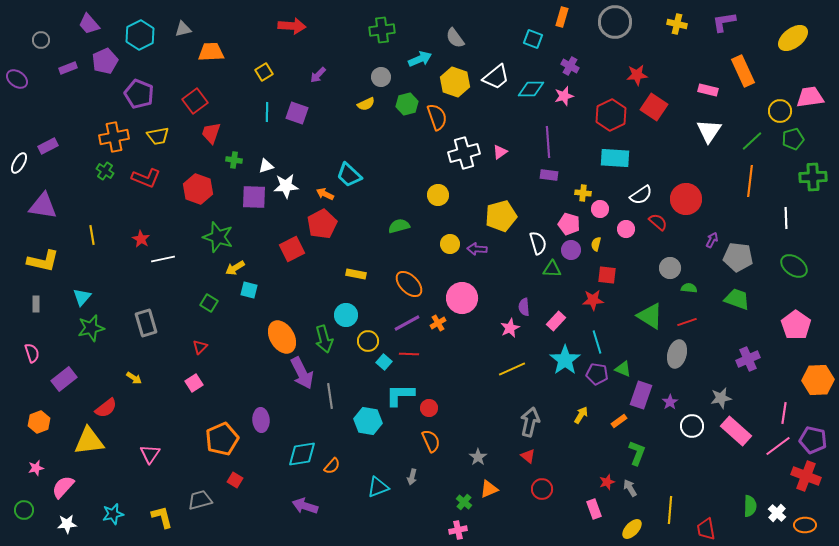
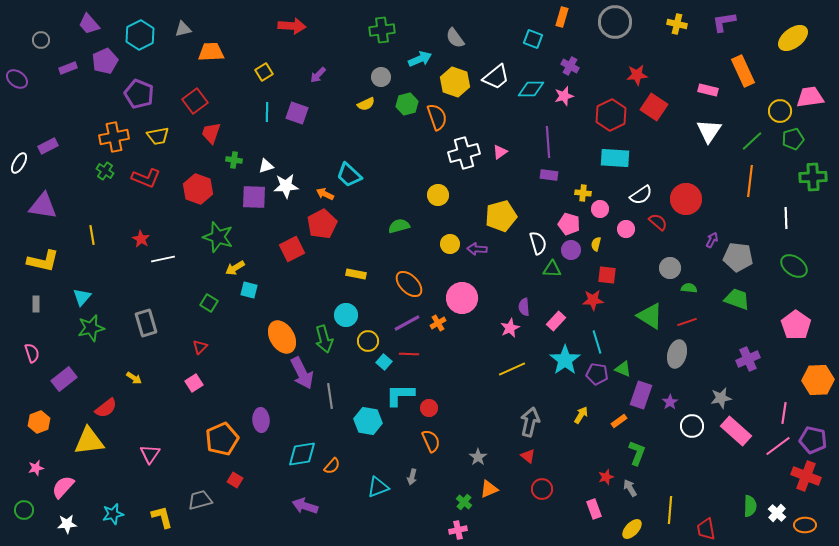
red star at (607, 482): moved 1 px left, 5 px up
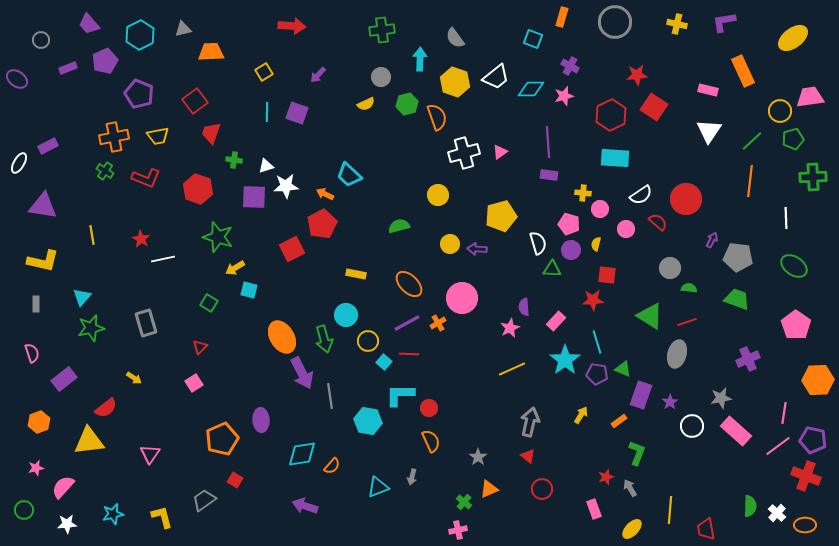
cyan arrow at (420, 59): rotated 65 degrees counterclockwise
gray trapezoid at (200, 500): moved 4 px right; rotated 20 degrees counterclockwise
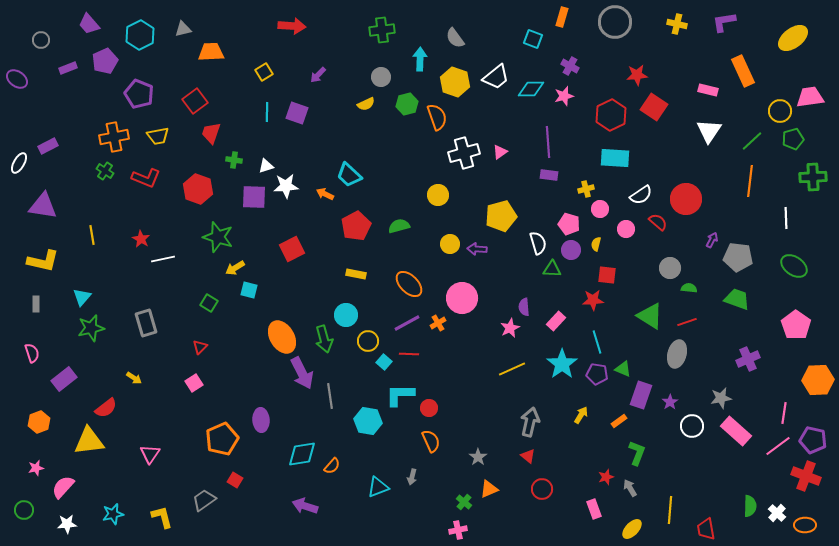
yellow cross at (583, 193): moved 3 px right, 4 px up; rotated 21 degrees counterclockwise
red pentagon at (322, 224): moved 34 px right, 2 px down
cyan star at (565, 360): moved 3 px left, 4 px down
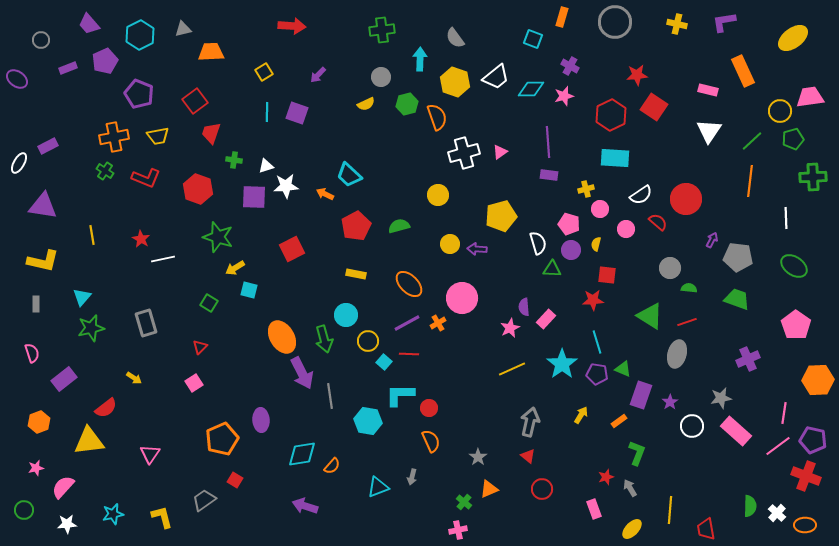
pink rectangle at (556, 321): moved 10 px left, 2 px up
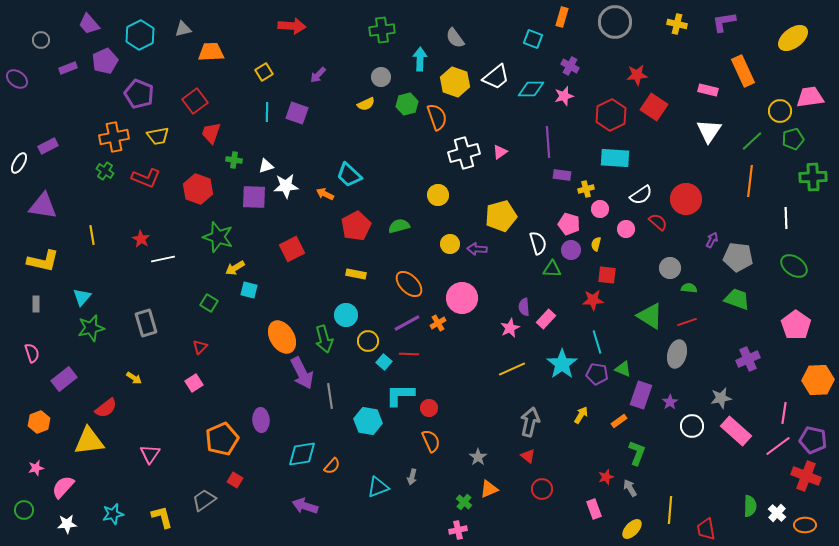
purple rectangle at (549, 175): moved 13 px right
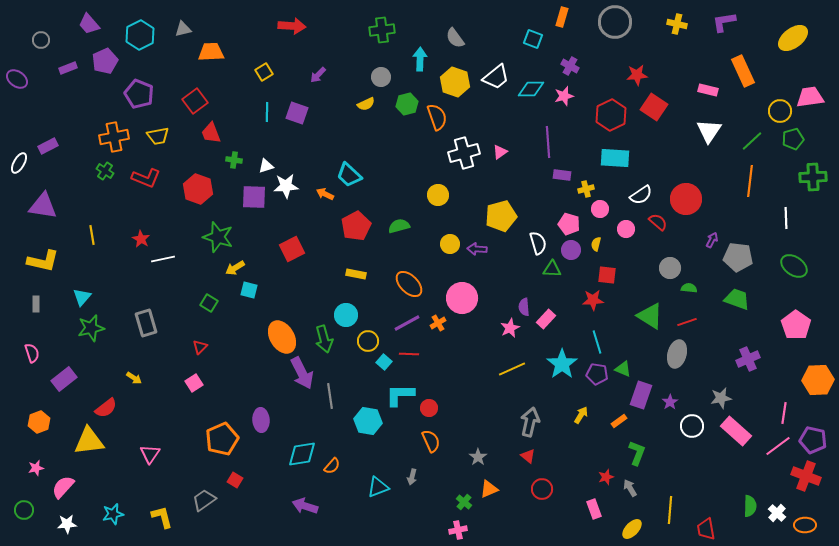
red trapezoid at (211, 133): rotated 40 degrees counterclockwise
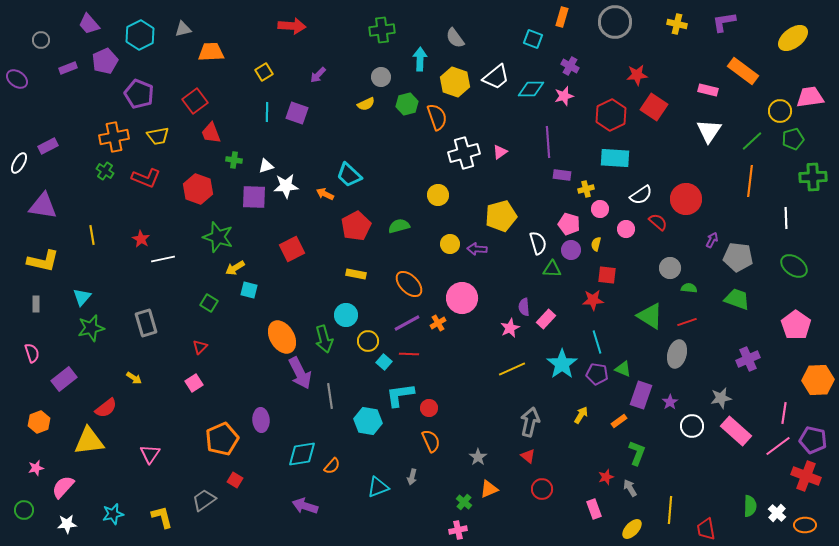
orange rectangle at (743, 71): rotated 28 degrees counterclockwise
purple arrow at (302, 373): moved 2 px left
cyan L-shape at (400, 395): rotated 8 degrees counterclockwise
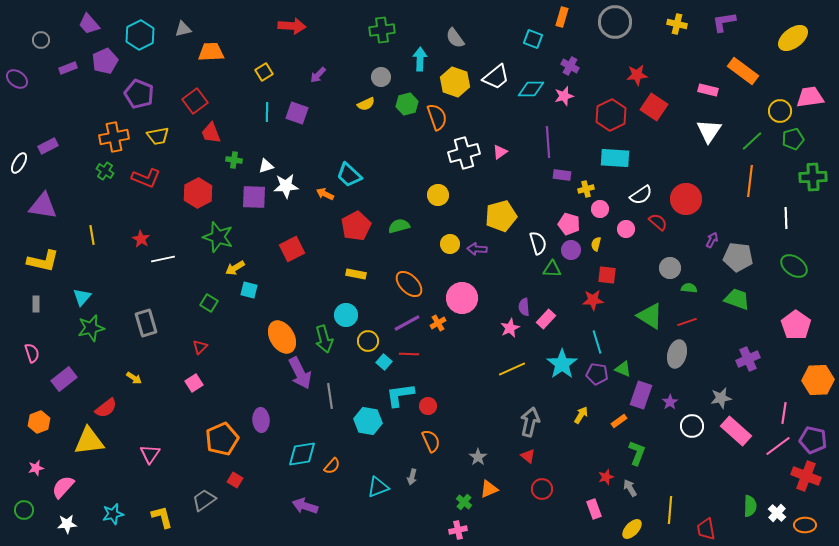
red hexagon at (198, 189): moved 4 px down; rotated 12 degrees clockwise
red circle at (429, 408): moved 1 px left, 2 px up
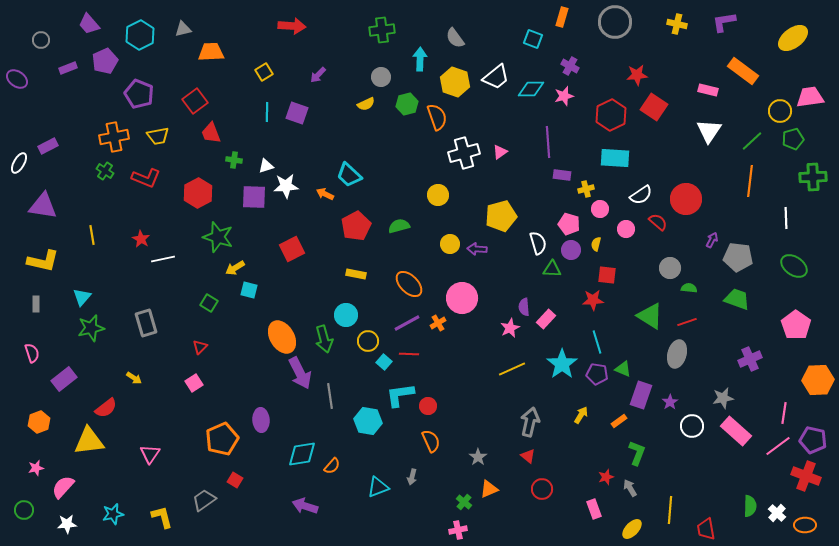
purple cross at (748, 359): moved 2 px right
gray star at (721, 398): moved 2 px right
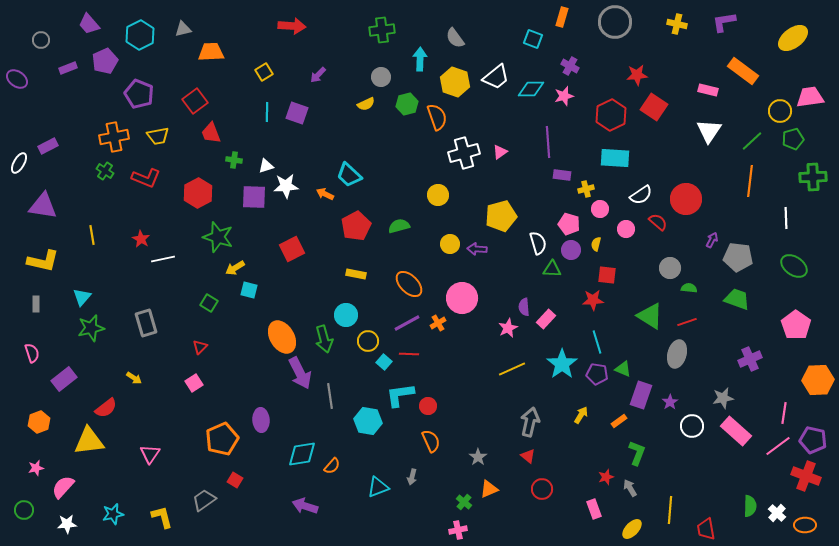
pink star at (510, 328): moved 2 px left
